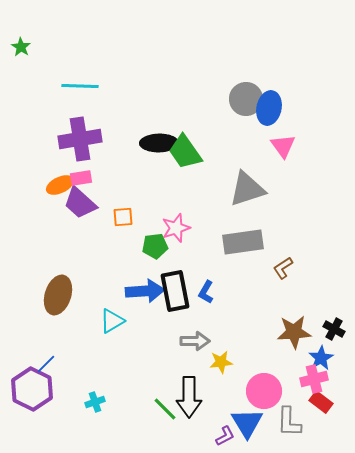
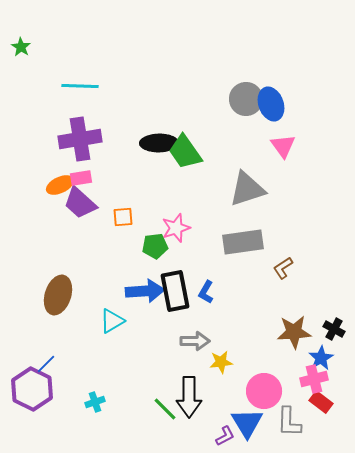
blue ellipse: moved 2 px right, 4 px up; rotated 32 degrees counterclockwise
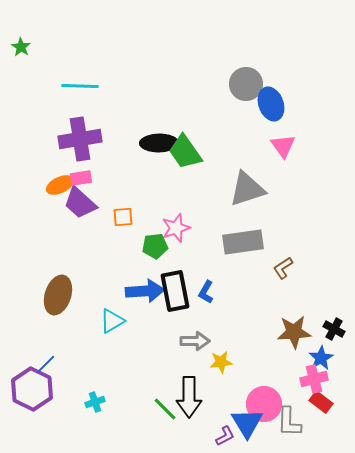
gray circle: moved 15 px up
pink circle: moved 13 px down
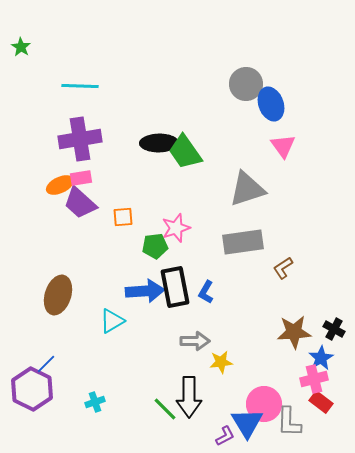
black rectangle: moved 4 px up
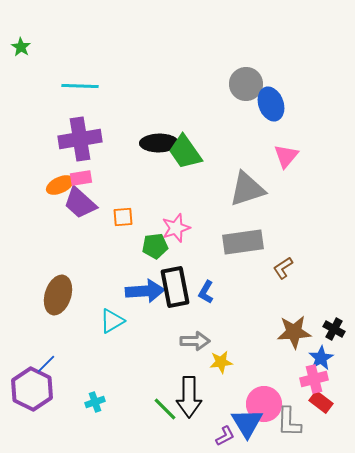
pink triangle: moved 3 px right, 10 px down; rotated 16 degrees clockwise
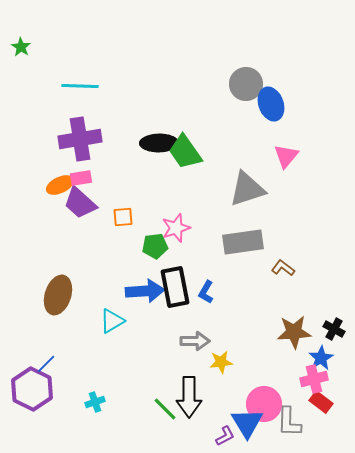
brown L-shape: rotated 70 degrees clockwise
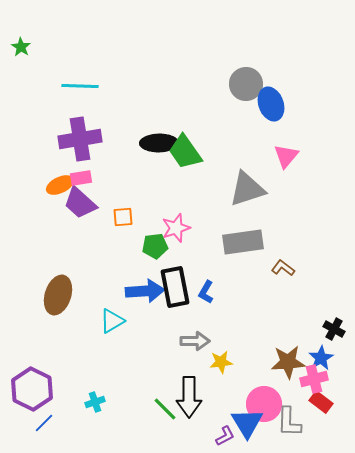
brown star: moved 6 px left, 30 px down
blue line: moved 2 px left, 59 px down
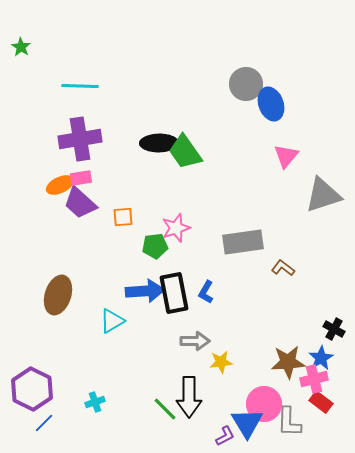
gray triangle: moved 76 px right, 6 px down
black rectangle: moved 1 px left, 6 px down
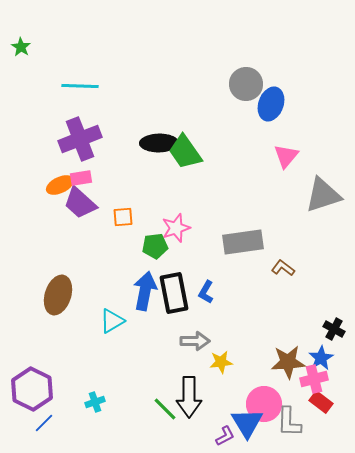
blue ellipse: rotated 40 degrees clockwise
purple cross: rotated 12 degrees counterclockwise
blue arrow: rotated 75 degrees counterclockwise
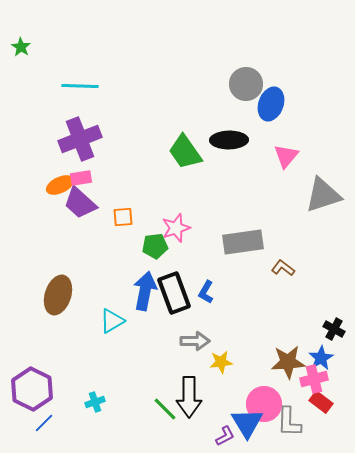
black ellipse: moved 70 px right, 3 px up
black rectangle: rotated 9 degrees counterclockwise
